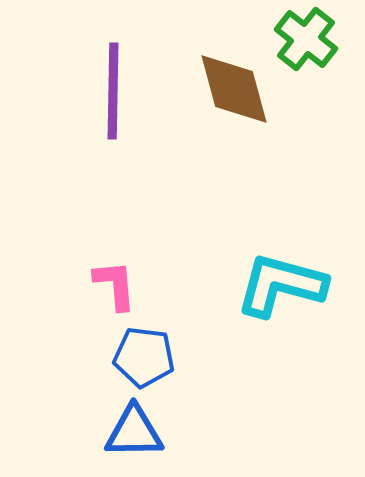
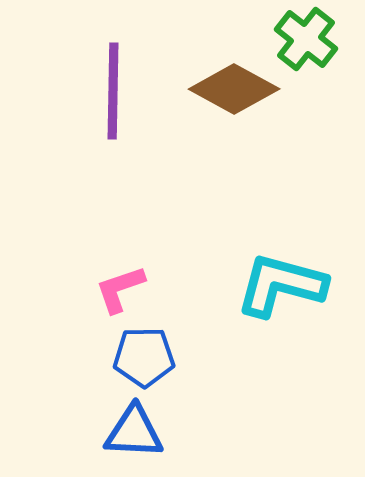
brown diamond: rotated 46 degrees counterclockwise
pink L-shape: moved 5 px right, 4 px down; rotated 104 degrees counterclockwise
blue pentagon: rotated 8 degrees counterclockwise
blue triangle: rotated 4 degrees clockwise
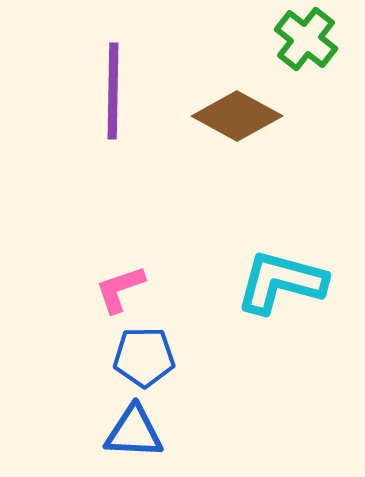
brown diamond: moved 3 px right, 27 px down
cyan L-shape: moved 3 px up
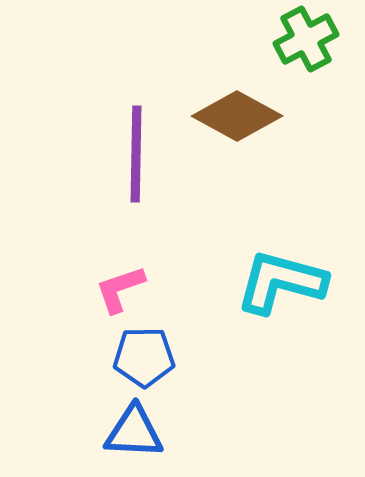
green cross: rotated 24 degrees clockwise
purple line: moved 23 px right, 63 px down
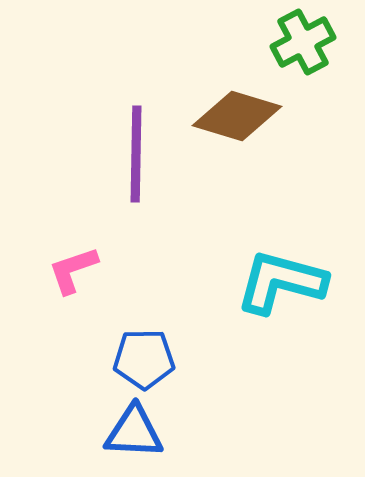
green cross: moved 3 px left, 3 px down
brown diamond: rotated 12 degrees counterclockwise
pink L-shape: moved 47 px left, 19 px up
blue pentagon: moved 2 px down
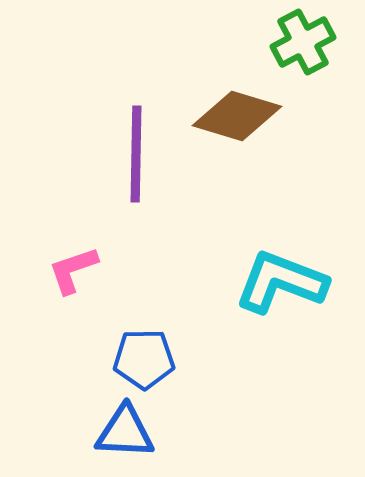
cyan L-shape: rotated 6 degrees clockwise
blue triangle: moved 9 px left
